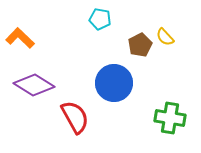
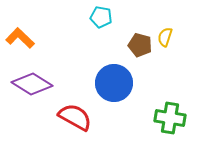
cyan pentagon: moved 1 px right, 2 px up
yellow semicircle: rotated 60 degrees clockwise
brown pentagon: rotated 30 degrees counterclockwise
purple diamond: moved 2 px left, 1 px up
red semicircle: rotated 32 degrees counterclockwise
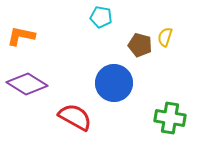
orange L-shape: moved 1 px right, 2 px up; rotated 32 degrees counterclockwise
purple diamond: moved 5 px left
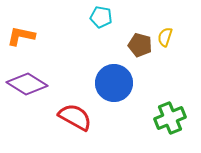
green cross: rotated 32 degrees counterclockwise
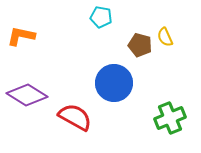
yellow semicircle: rotated 42 degrees counterclockwise
purple diamond: moved 11 px down
